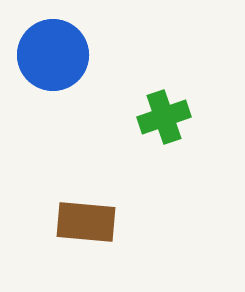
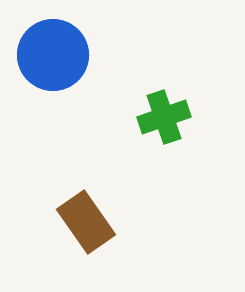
brown rectangle: rotated 50 degrees clockwise
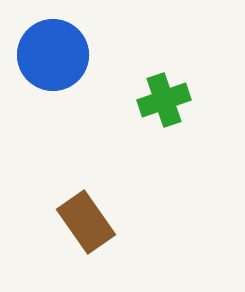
green cross: moved 17 px up
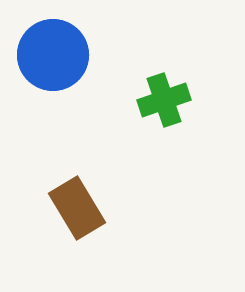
brown rectangle: moved 9 px left, 14 px up; rotated 4 degrees clockwise
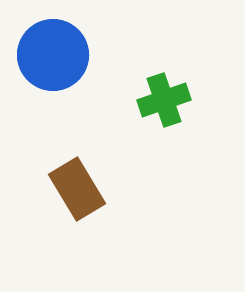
brown rectangle: moved 19 px up
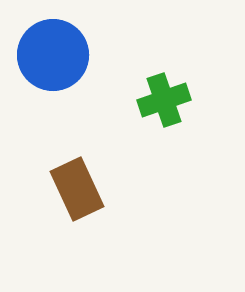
brown rectangle: rotated 6 degrees clockwise
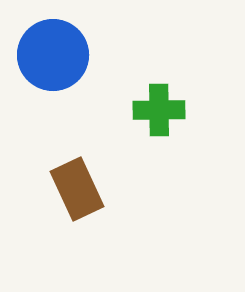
green cross: moved 5 px left, 10 px down; rotated 18 degrees clockwise
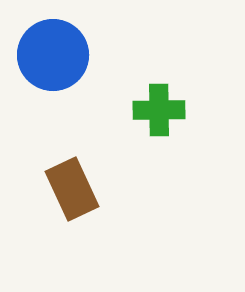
brown rectangle: moved 5 px left
